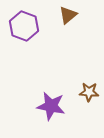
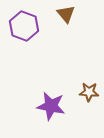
brown triangle: moved 2 px left, 1 px up; rotated 30 degrees counterclockwise
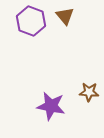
brown triangle: moved 1 px left, 2 px down
purple hexagon: moved 7 px right, 5 px up
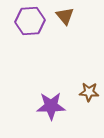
purple hexagon: moved 1 px left; rotated 24 degrees counterclockwise
purple star: rotated 12 degrees counterclockwise
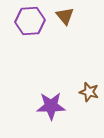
brown star: rotated 12 degrees clockwise
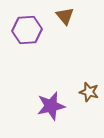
purple hexagon: moved 3 px left, 9 px down
purple star: rotated 12 degrees counterclockwise
